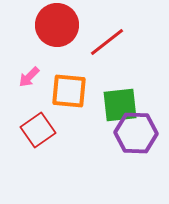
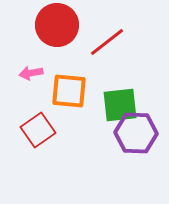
pink arrow: moved 2 px right, 4 px up; rotated 35 degrees clockwise
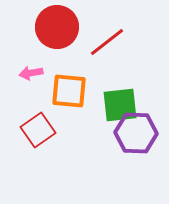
red circle: moved 2 px down
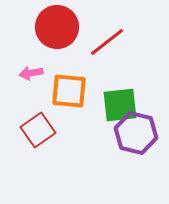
purple hexagon: rotated 12 degrees clockwise
